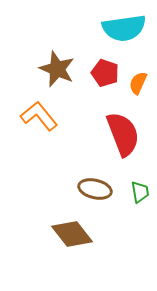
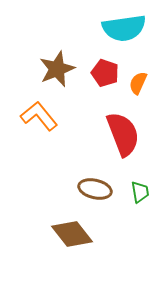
brown star: rotated 27 degrees clockwise
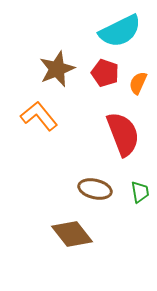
cyan semicircle: moved 4 px left, 3 px down; rotated 18 degrees counterclockwise
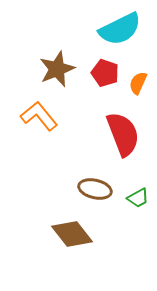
cyan semicircle: moved 2 px up
green trapezoid: moved 2 px left, 6 px down; rotated 70 degrees clockwise
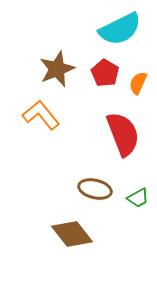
red pentagon: rotated 12 degrees clockwise
orange L-shape: moved 2 px right, 1 px up
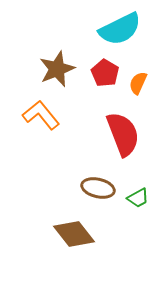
brown ellipse: moved 3 px right, 1 px up
brown diamond: moved 2 px right
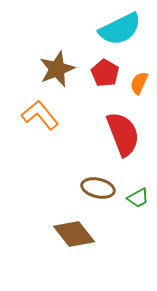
orange semicircle: moved 1 px right
orange L-shape: moved 1 px left
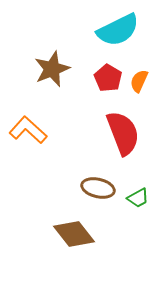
cyan semicircle: moved 2 px left, 1 px down
brown star: moved 5 px left
red pentagon: moved 3 px right, 5 px down
orange semicircle: moved 2 px up
orange L-shape: moved 12 px left, 15 px down; rotated 9 degrees counterclockwise
red semicircle: moved 1 px up
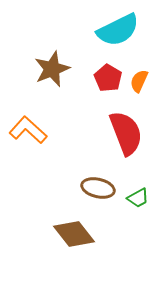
red semicircle: moved 3 px right
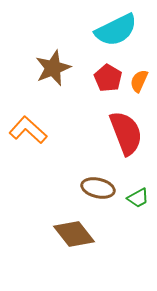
cyan semicircle: moved 2 px left
brown star: moved 1 px right, 1 px up
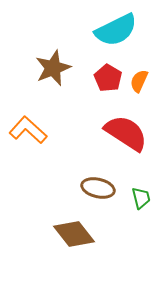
red semicircle: rotated 36 degrees counterclockwise
green trapezoid: moved 3 px right; rotated 75 degrees counterclockwise
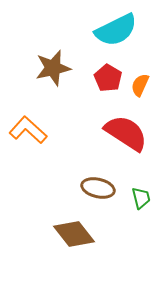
brown star: rotated 9 degrees clockwise
orange semicircle: moved 1 px right, 4 px down
